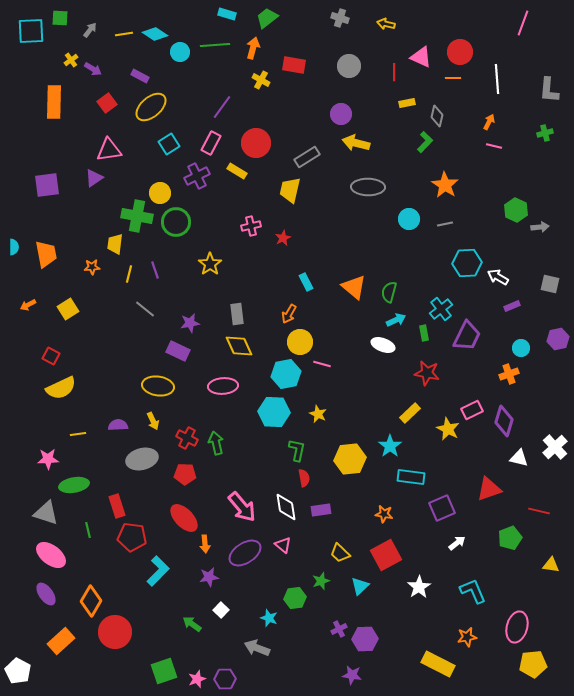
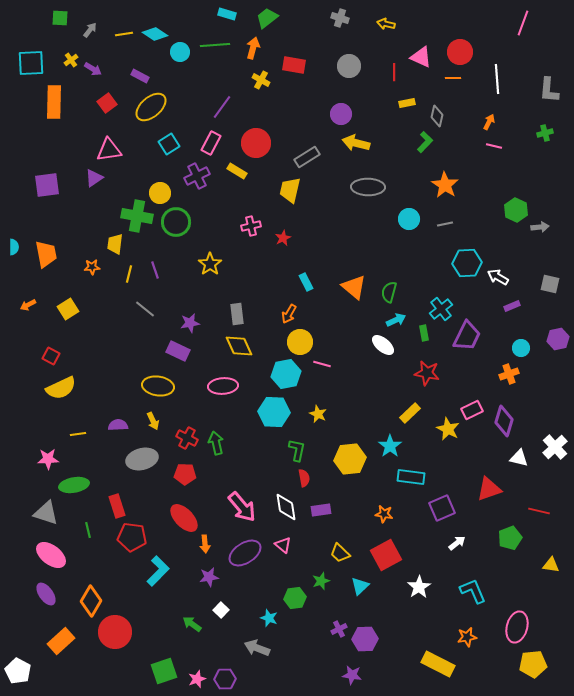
cyan square at (31, 31): moved 32 px down
white ellipse at (383, 345): rotated 20 degrees clockwise
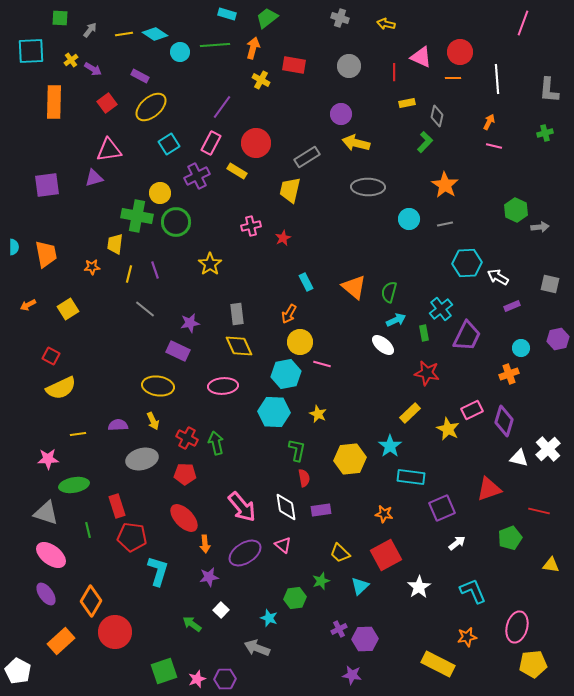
cyan square at (31, 63): moved 12 px up
purple triangle at (94, 178): rotated 18 degrees clockwise
white cross at (555, 447): moved 7 px left, 2 px down
cyan L-shape at (158, 571): rotated 28 degrees counterclockwise
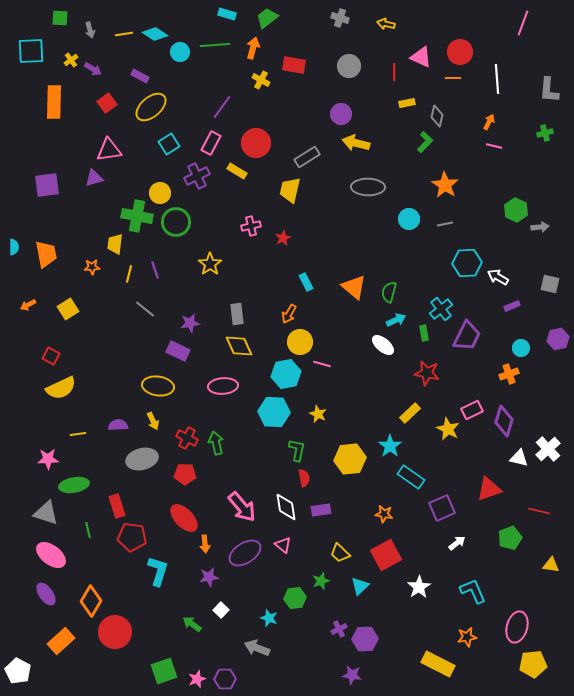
gray arrow at (90, 30): rotated 126 degrees clockwise
cyan rectangle at (411, 477): rotated 28 degrees clockwise
